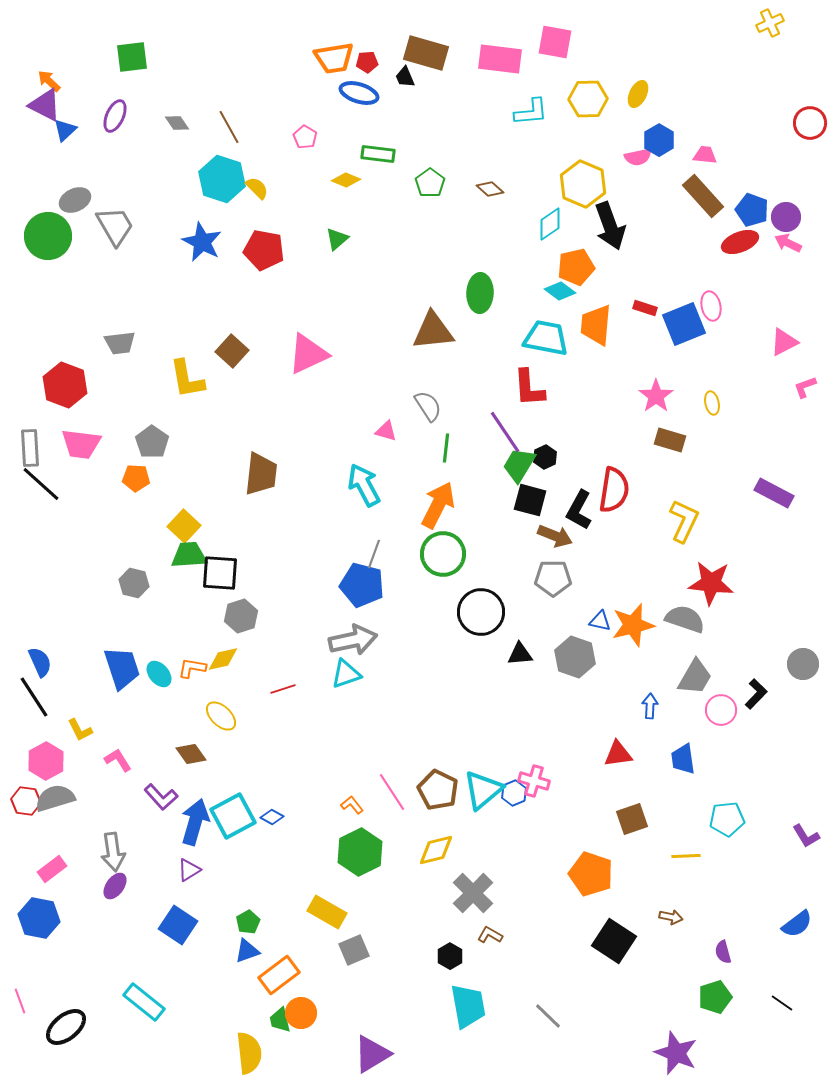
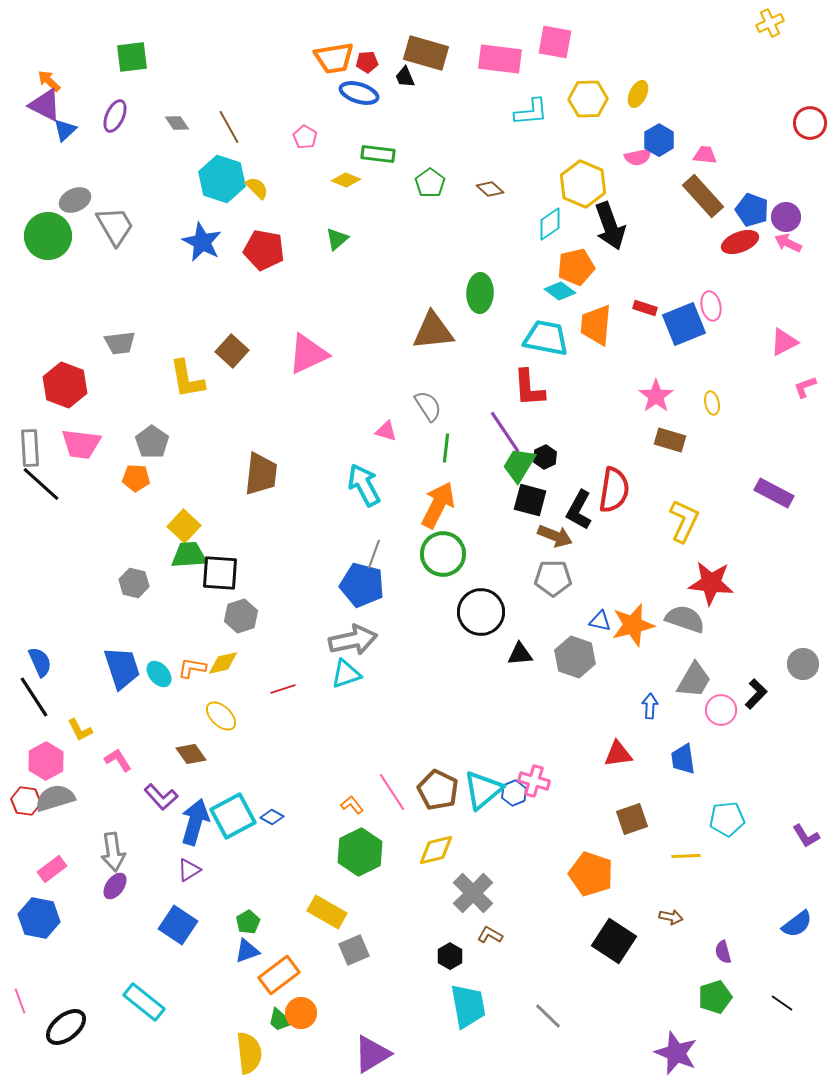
yellow diamond at (223, 659): moved 4 px down
gray trapezoid at (695, 677): moved 1 px left, 3 px down
green trapezoid at (280, 1020): rotated 36 degrees counterclockwise
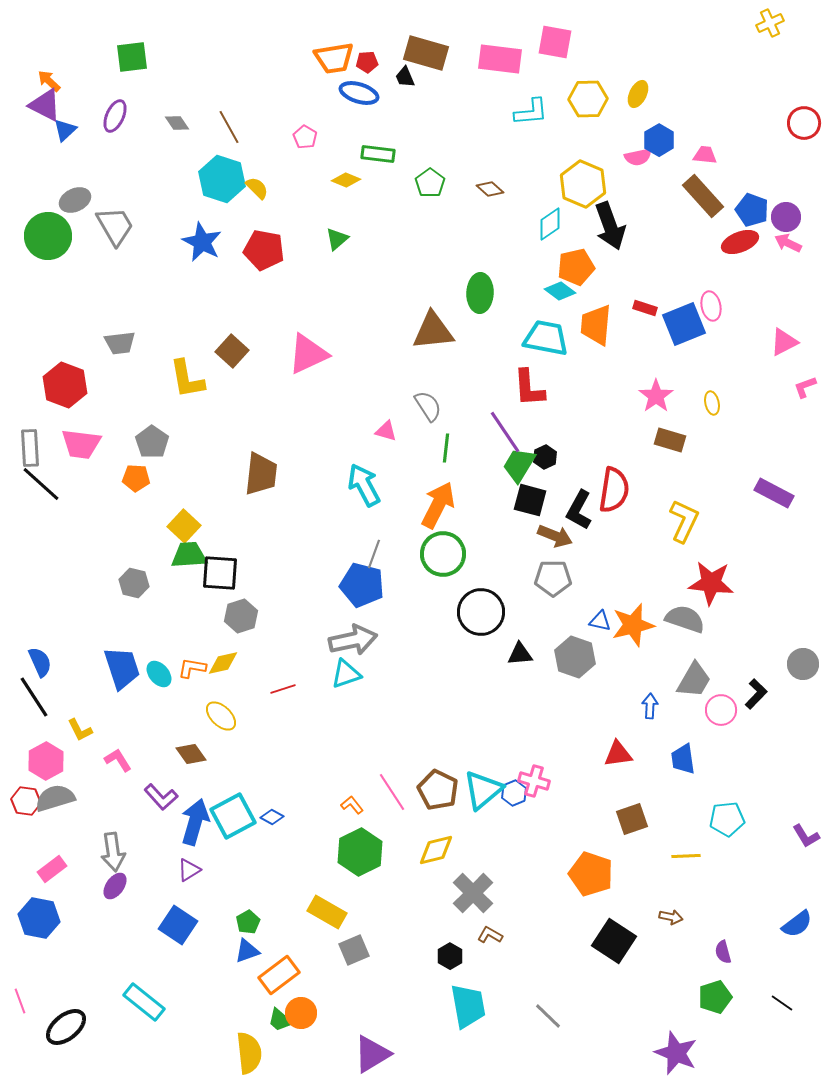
red circle at (810, 123): moved 6 px left
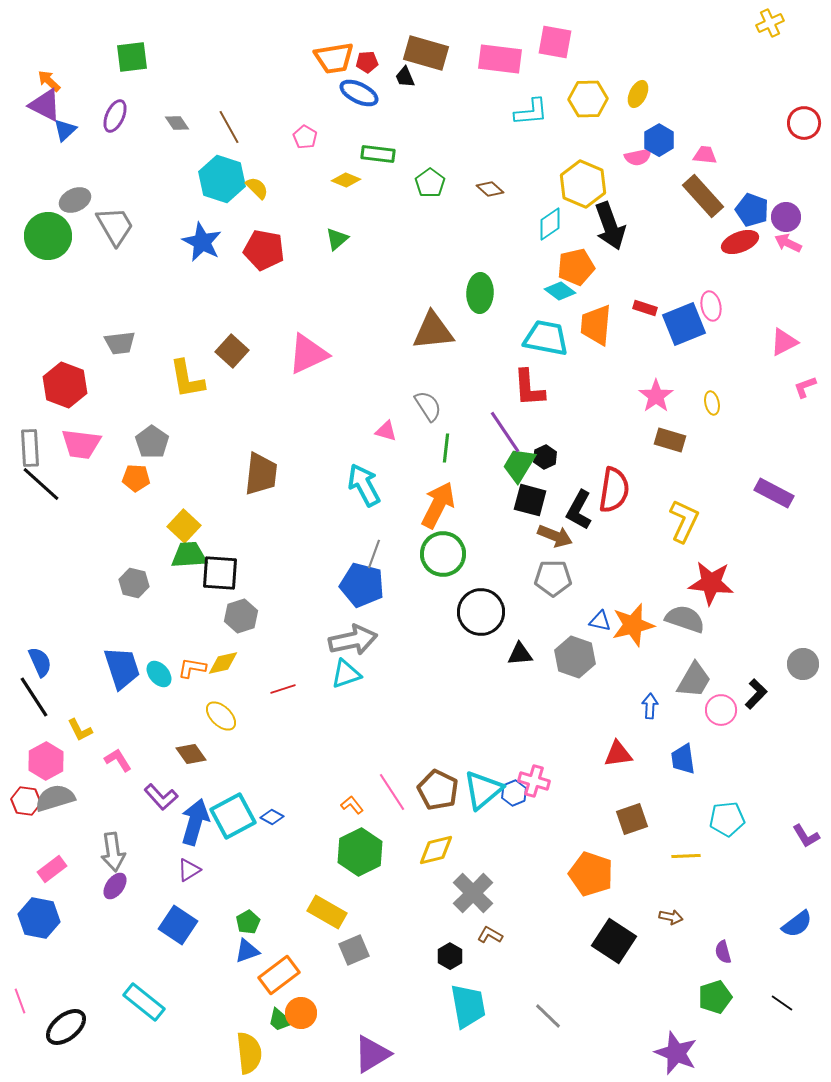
blue ellipse at (359, 93): rotated 9 degrees clockwise
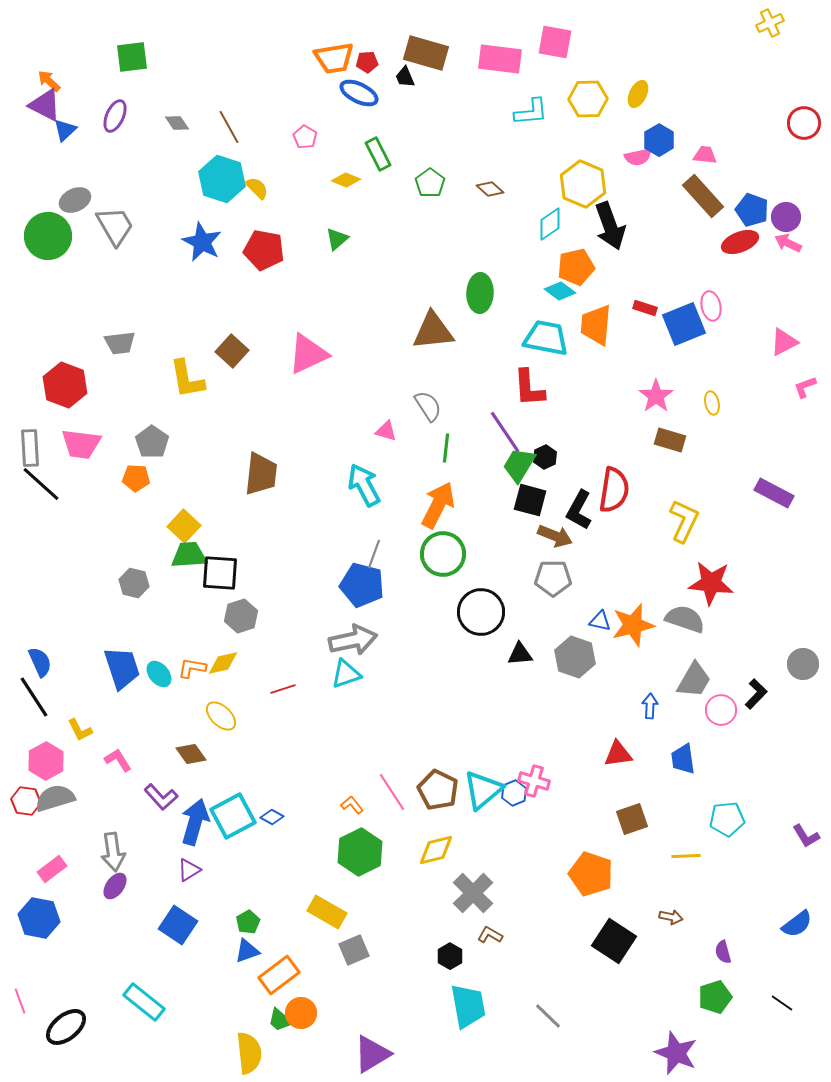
green rectangle at (378, 154): rotated 56 degrees clockwise
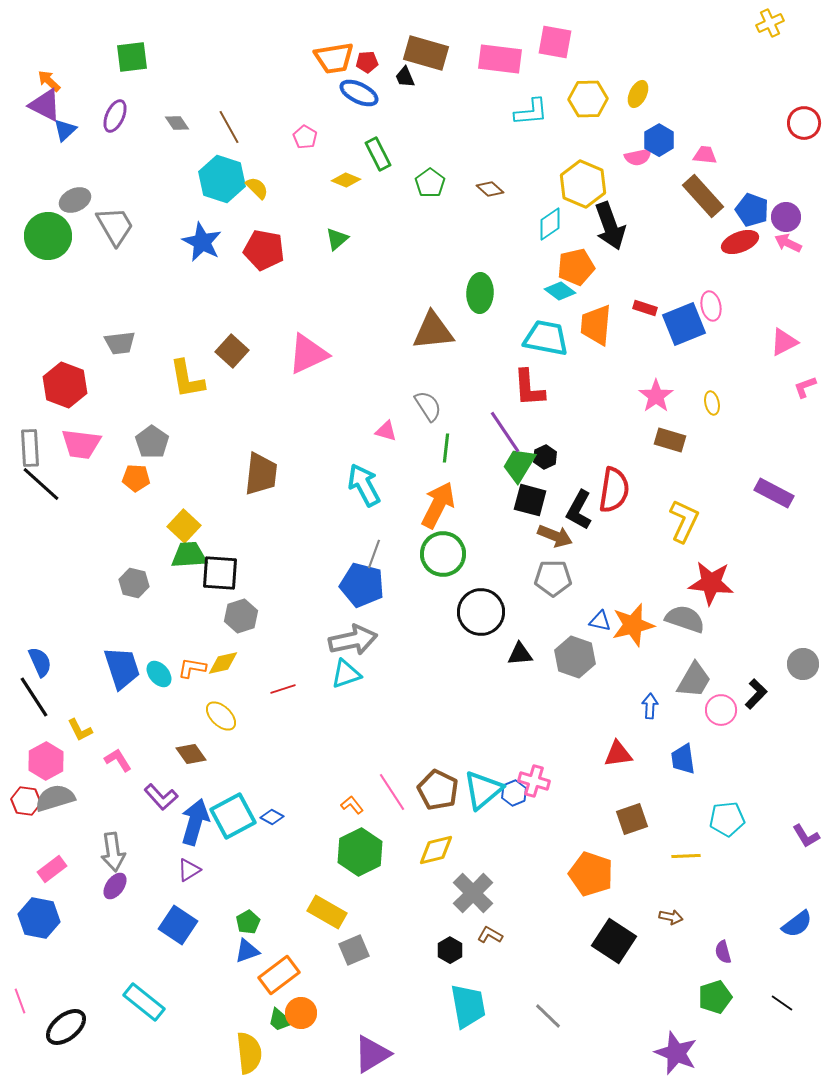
black hexagon at (450, 956): moved 6 px up
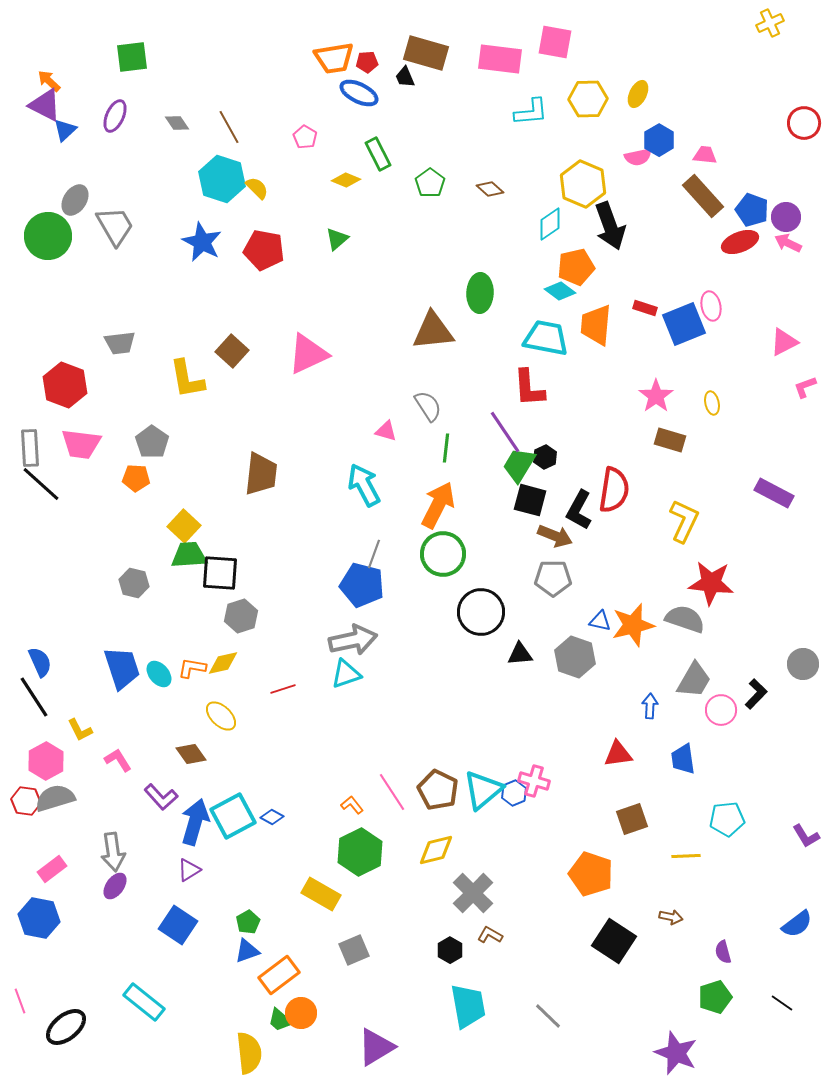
gray ellipse at (75, 200): rotated 32 degrees counterclockwise
yellow rectangle at (327, 912): moved 6 px left, 18 px up
purple triangle at (372, 1054): moved 4 px right, 7 px up
